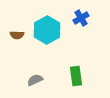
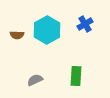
blue cross: moved 4 px right, 6 px down
green rectangle: rotated 12 degrees clockwise
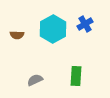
cyan hexagon: moved 6 px right, 1 px up
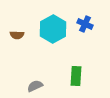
blue cross: rotated 35 degrees counterclockwise
gray semicircle: moved 6 px down
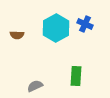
cyan hexagon: moved 3 px right, 1 px up
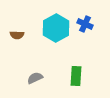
gray semicircle: moved 8 px up
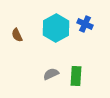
brown semicircle: rotated 64 degrees clockwise
gray semicircle: moved 16 px right, 4 px up
